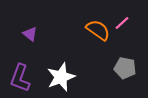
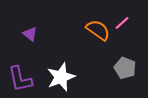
gray pentagon: rotated 10 degrees clockwise
purple L-shape: moved 1 px down; rotated 32 degrees counterclockwise
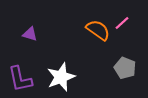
purple triangle: rotated 21 degrees counterclockwise
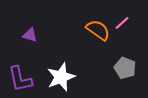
purple triangle: moved 1 px down
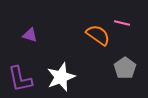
pink line: rotated 56 degrees clockwise
orange semicircle: moved 5 px down
gray pentagon: rotated 15 degrees clockwise
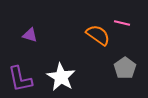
white star: rotated 20 degrees counterclockwise
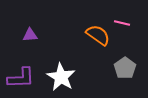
purple triangle: rotated 21 degrees counterclockwise
purple L-shape: moved 1 px right, 1 px up; rotated 80 degrees counterclockwise
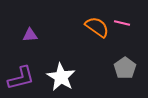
orange semicircle: moved 1 px left, 8 px up
purple L-shape: rotated 12 degrees counterclockwise
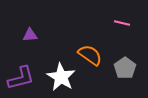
orange semicircle: moved 7 px left, 28 px down
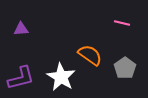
purple triangle: moved 9 px left, 6 px up
